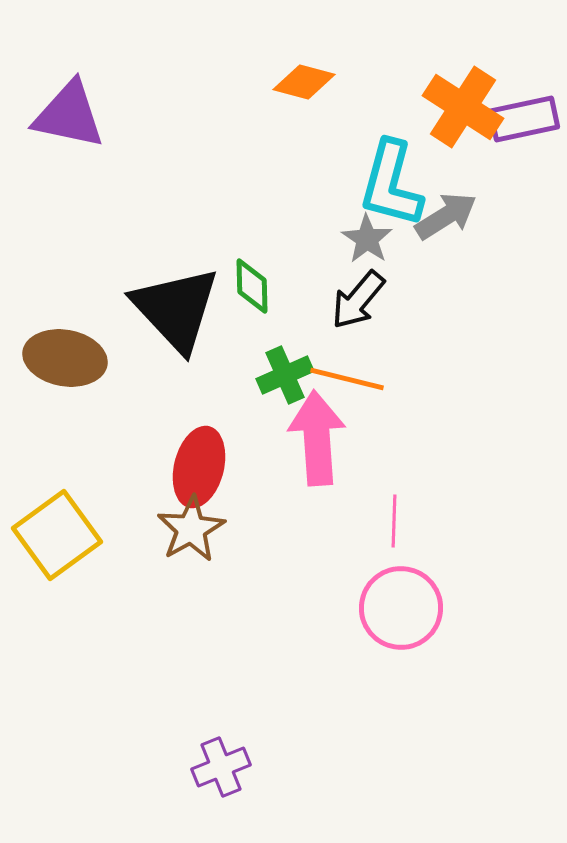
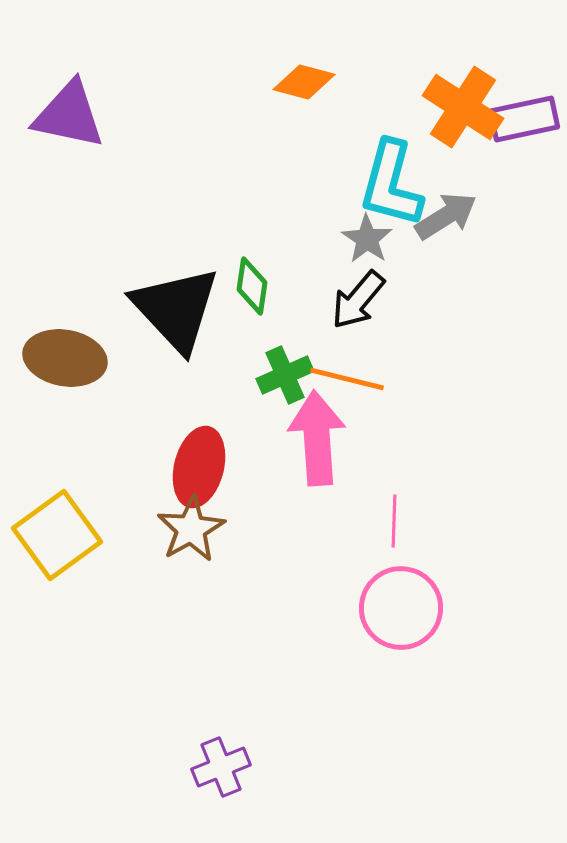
green diamond: rotated 10 degrees clockwise
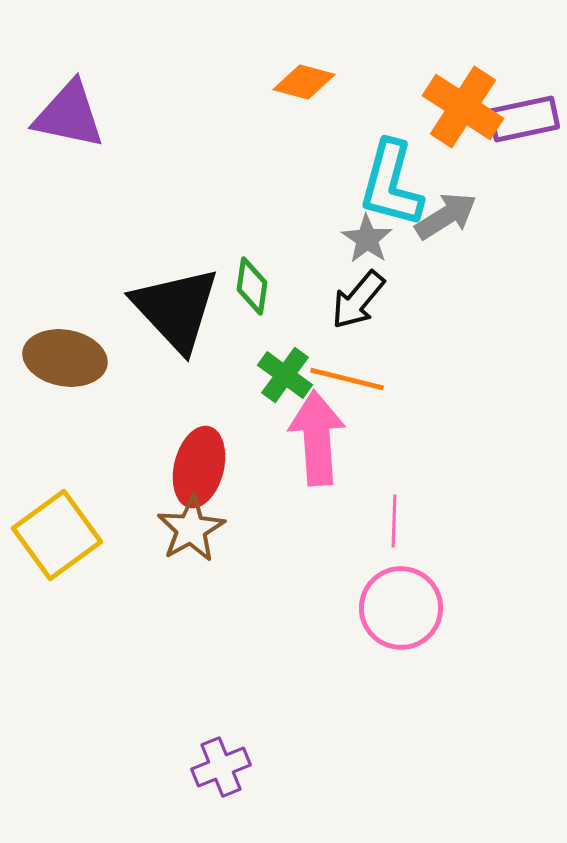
green cross: rotated 30 degrees counterclockwise
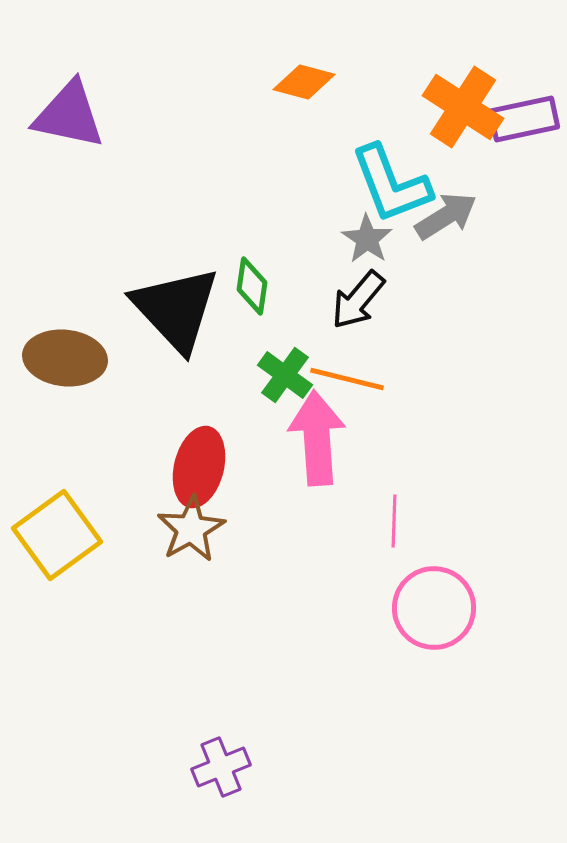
cyan L-shape: rotated 36 degrees counterclockwise
brown ellipse: rotated 4 degrees counterclockwise
pink circle: moved 33 px right
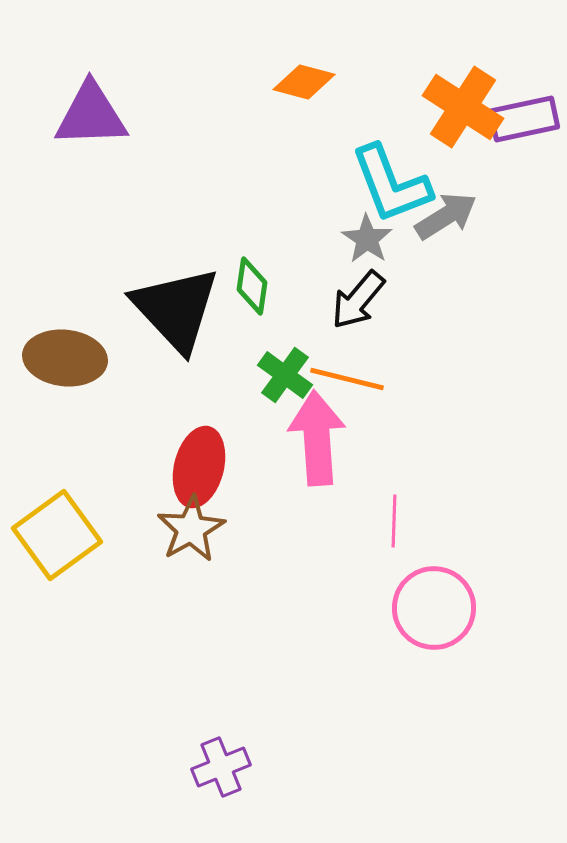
purple triangle: moved 22 px right; rotated 14 degrees counterclockwise
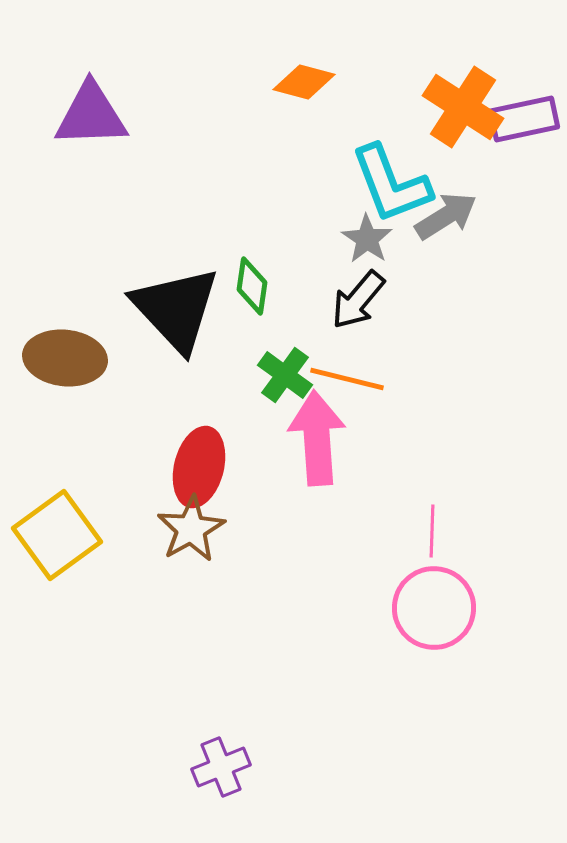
pink line: moved 38 px right, 10 px down
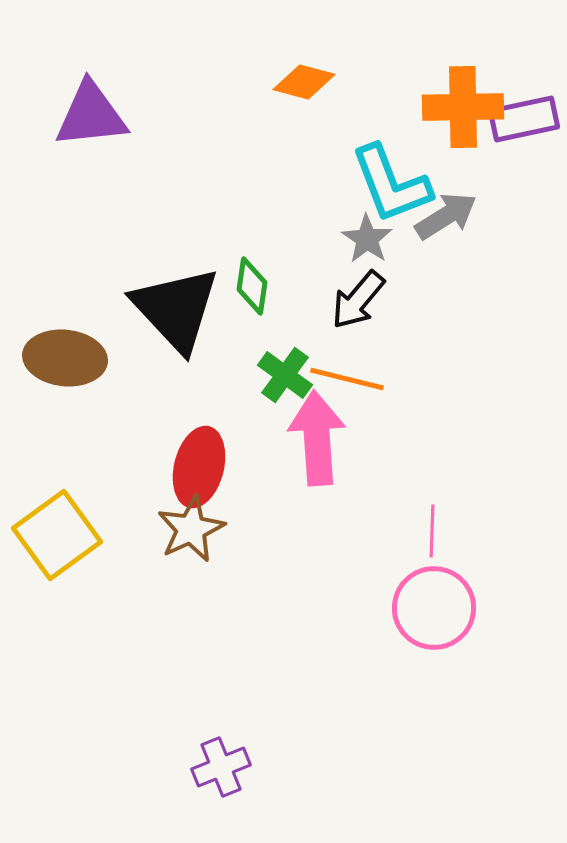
orange cross: rotated 34 degrees counterclockwise
purple triangle: rotated 4 degrees counterclockwise
brown star: rotated 4 degrees clockwise
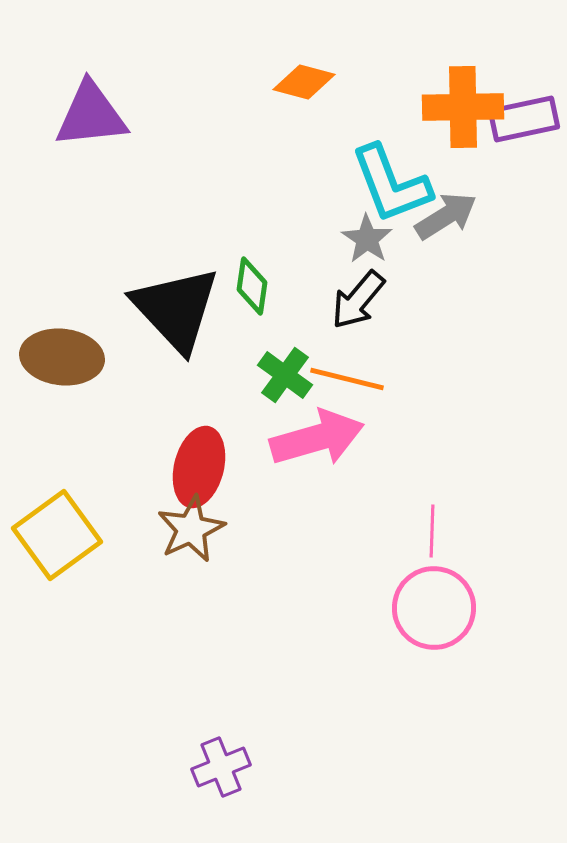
brown ellipse: moved 3 px left, 1 px up
pink arrow: rotated 78 degrees clockwise
